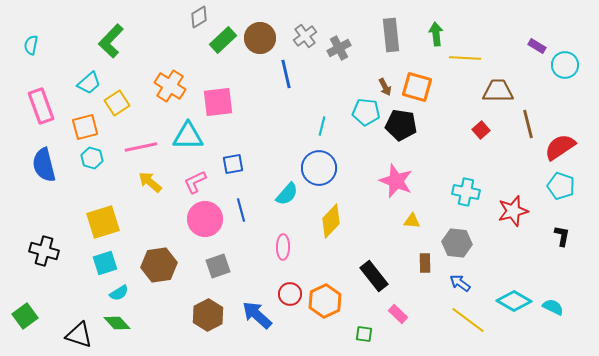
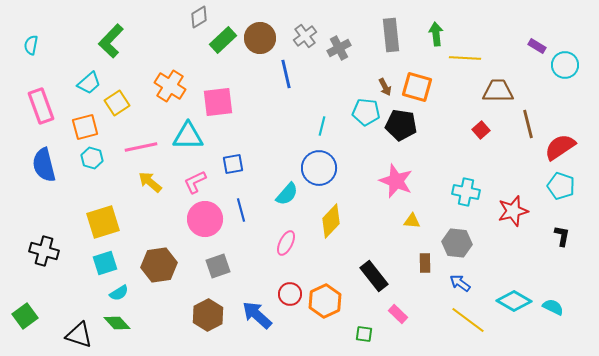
pink ellipse at (283, 247): moved 3 px right, 4 px up; rotated 25 degrees clockwise
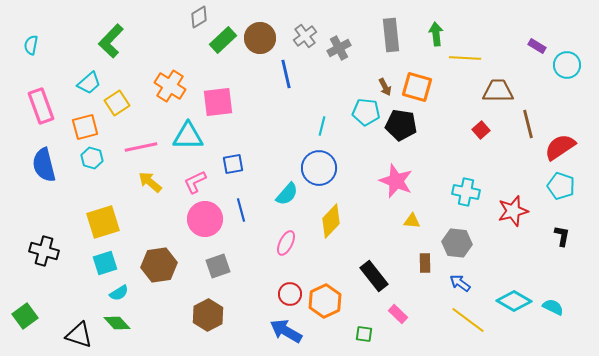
cyan circle at (565, 65): moved 2 px right
blue arrow at (257, 315): moved 29 px right, 16 px down; rotated 12 degrees counterclockwise
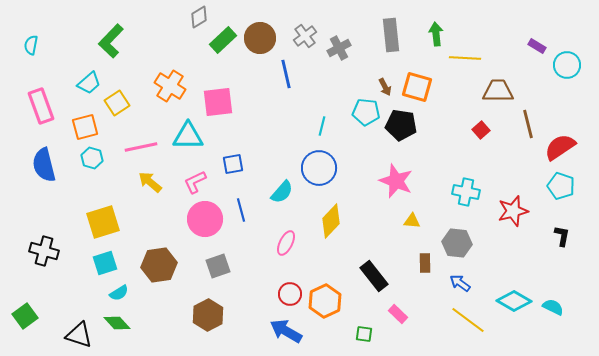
cyan semicircle at (287, 194): moved 5 px left, 2 px up
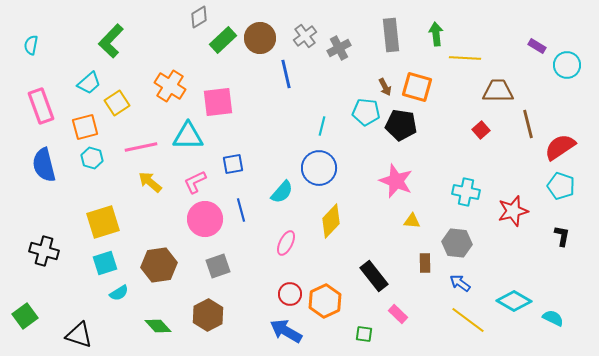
cyan semicircle at (553, 307): moved 11 px down
green diamond at (117, 323): moved 41 px right, 3 px down
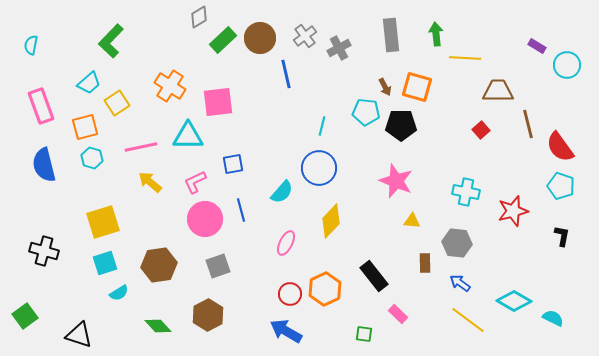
black pentagon at (401, 125): rotated 8 degrees counterclockwise
red semicircle at (560, 147): rotated 92 degrees counterclockwise
orange hexagon at (325, 301): moved 12 px up
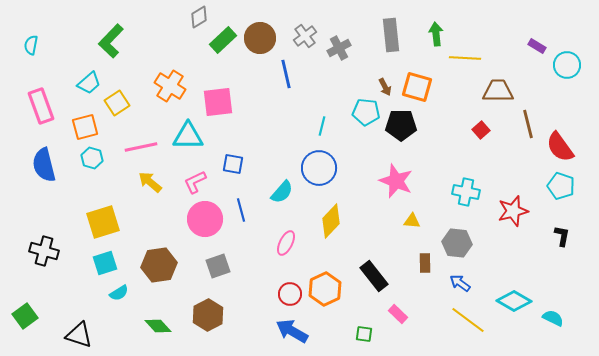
blue square at (233, 164): rotated 20 degrees clockwise
blue arrow at (286, 331): moved 6 px right
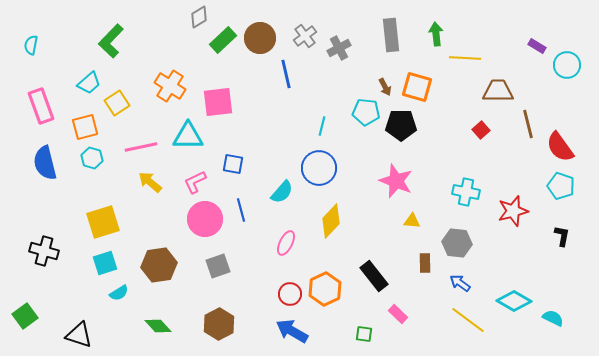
blue semicircle at (44, 165): moved 1 px right, 2 px up
brown hexagon at (208, 315): moved 11 px right, 9 px down
